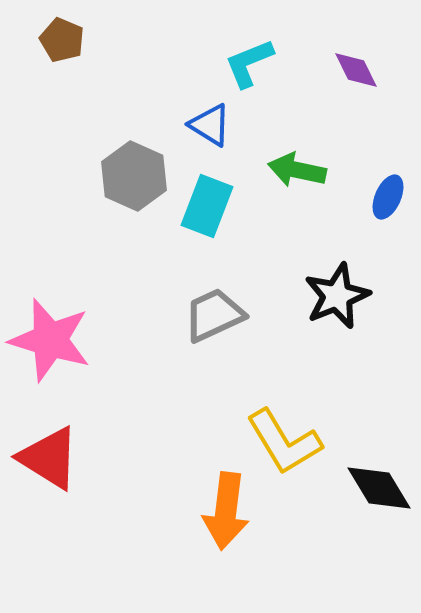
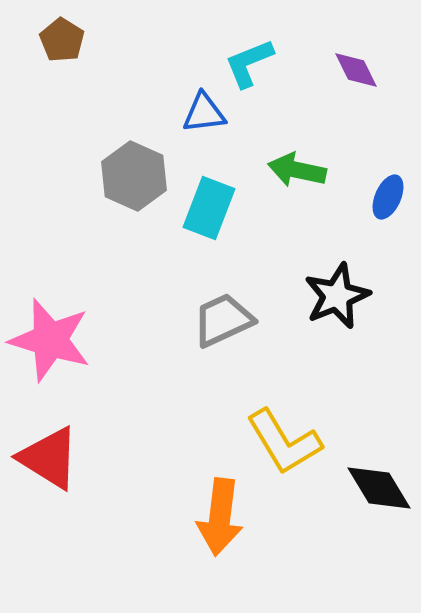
brown pentagon: rotated 9 degrees clockwise
blue triangle: moved 6 px left, 12 px up; rotated 39 degrees counterclockwise
cyan rectangle: moved 2 px right, 2 px down
gray trapezoid: moved 9 px right, 5 px down
orange arrow: moved 6 px left, 6 px down
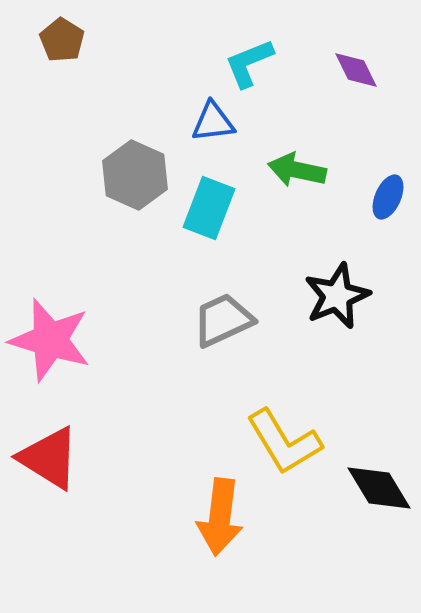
blue triangle: moved 9 px right, 9 px down
gray hexagon: moved 1 px right, 1 px up
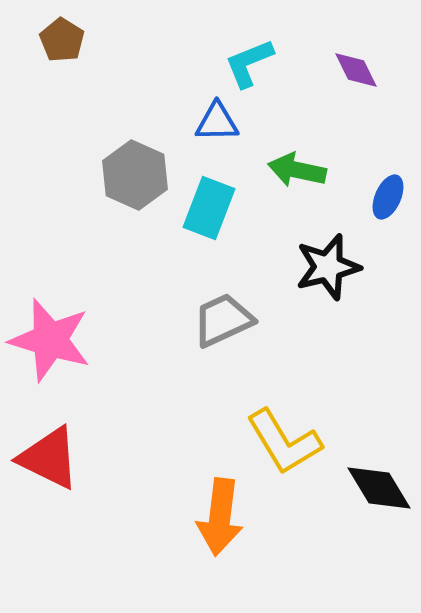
blue triangle: moved 4 px right; rotated 6 degrees clockwise
black star: moved 9 px left, 29 px up; rotated 8 degrees clockwise
red triangle: rotated 6 degrees counterclockwise
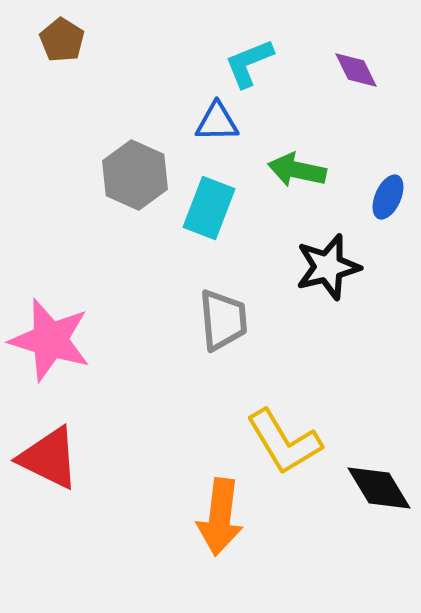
gray trapezoid: rotated 110 degrees clockwise
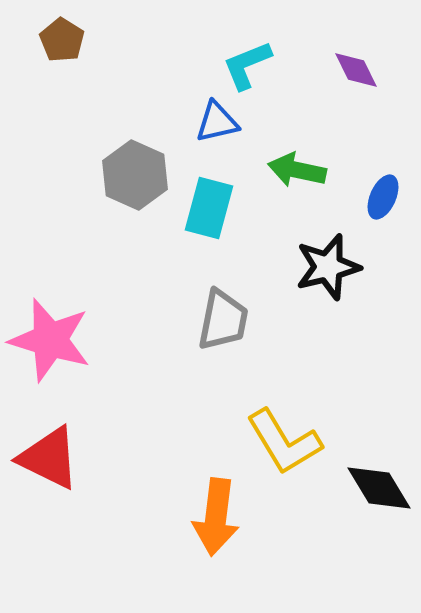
cyan L-shape: moved 2 px left, 2 px down
blue triangle: rotated 12 degrees counterclockwise
blue ellipse: moved 5 px left
cyan rectangle: rotated 6 degrees counterclockwise
gray trapezoid: rotated 16 degrees clockwise
orange arrow: moved 4 px left
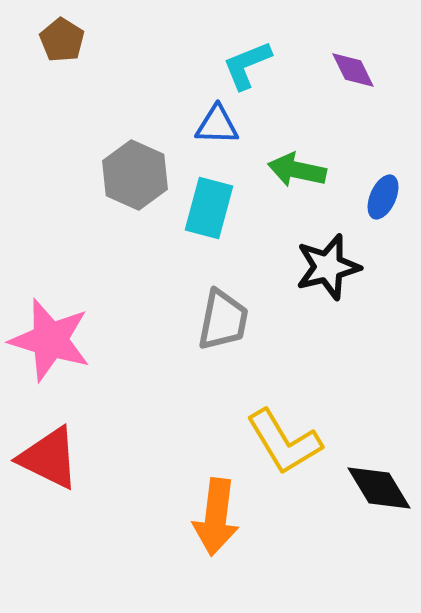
purple diamond: moved 3 px left
blue triangle: moved 3 px down; rotated 15 degrees clockwise
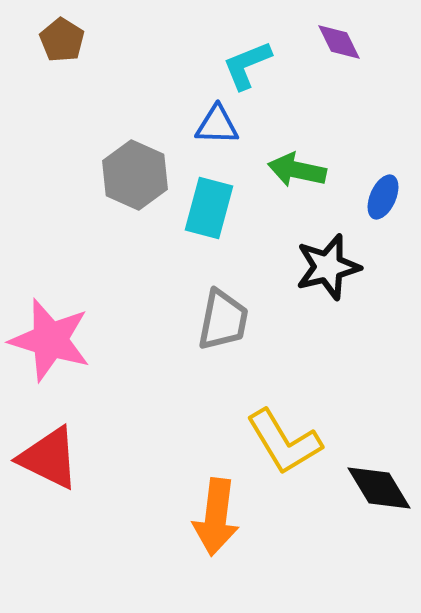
purple diamond: moved 14 px left, 28 px up
